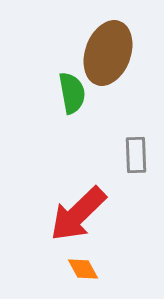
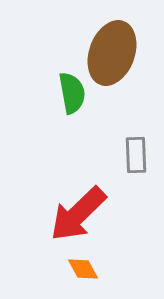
brown ellipse: moved 4 px right
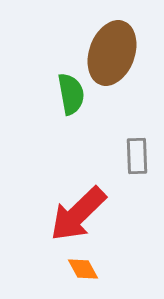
green semicircle: moved 1 px left, 1 px down
gray rectangle: moved 1 px right, 1 px down
